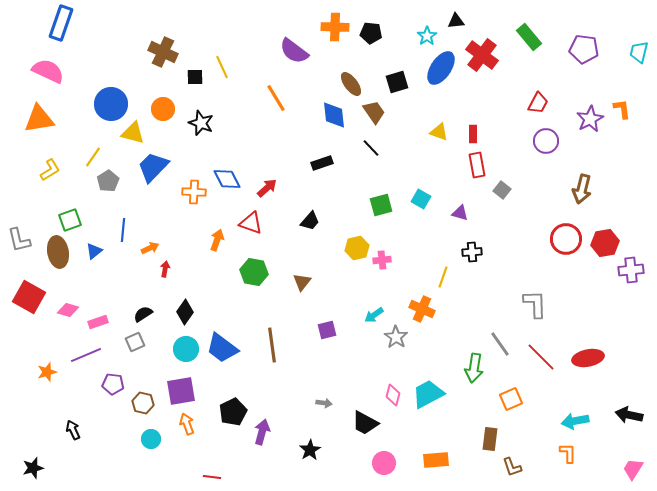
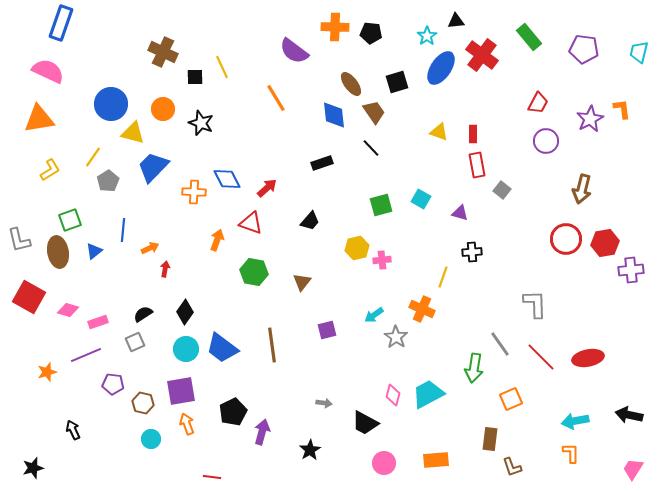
orange L-shape at (568, 453): moved 3 px right
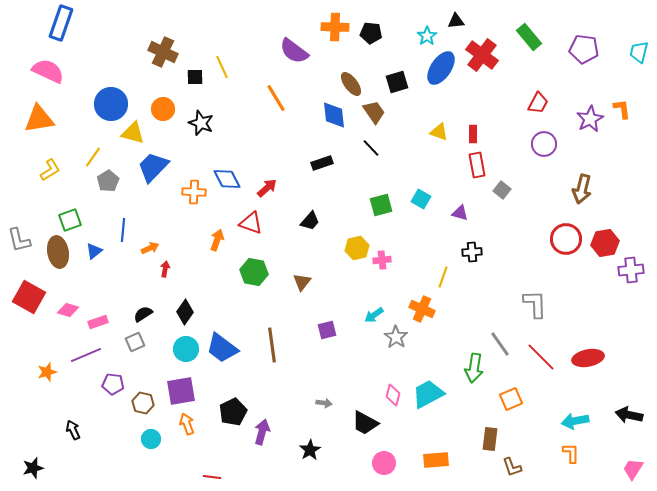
purple circle at (546, 141): moved 2 px left, 3 px down
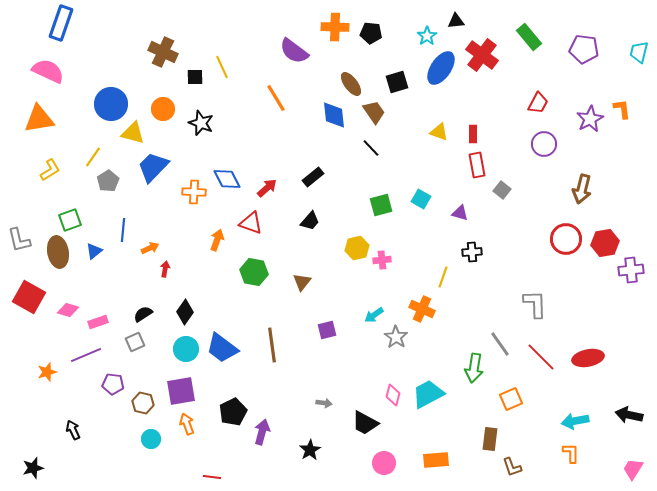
black rectangle at (322, 163): moved 9 px left, 14 px down; rotated 20 degrees counterclockwise
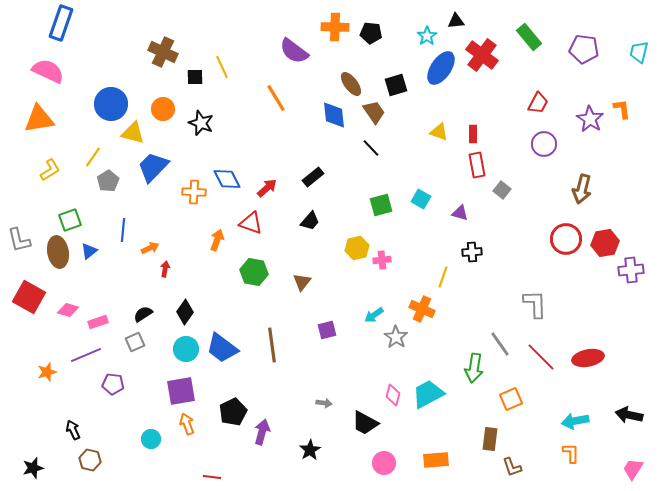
black square at (397, 82): moved 1 px left, 3 px down
purple star at (590, 119): rotated 12 degrees counterclockwise
blue triangle at (94, 251): moved 5 px left
brown hexagon at (143, 403): moved 53 px left, 57 px down
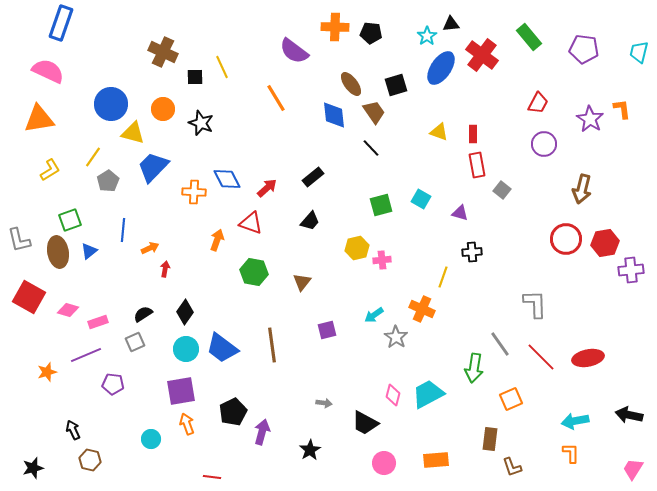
black triangle at (456, 21): moved 5 px left, 3 px down
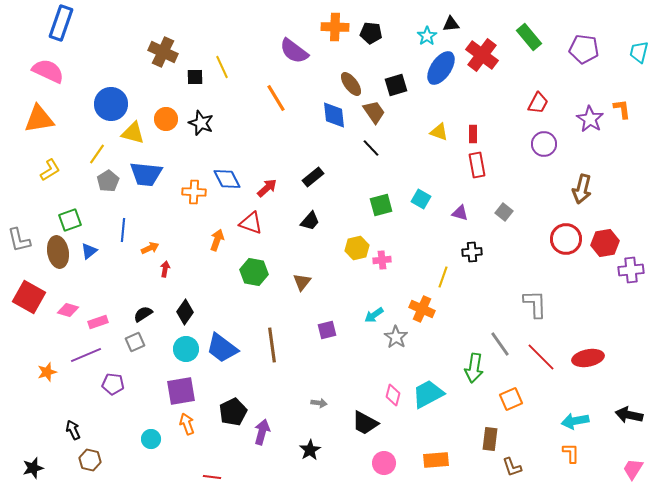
orange circle at (163, 109): moved 3 px right, 10 px down
yellow line at (93, 157): moved 4 px right, 3 px up
blue trapezoid at (153, 167): moved 7 px left, 7 px down; rotated 128 degrees counterclockwise
gray square at (502, 190): moved 2 px right, 22 px down
gray arrow at (324, 403): moved 5 px left
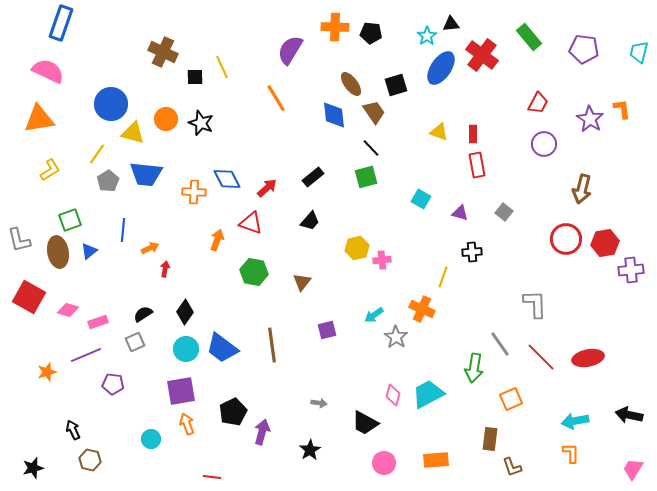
purple semicircle at (294, 51): moved 4 px left, 1 px up; rotated 84 degrees clockwise
green square at (381, 205): moved 15 px left, 28 px up
